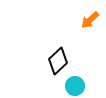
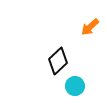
orange arrow: moved 7 px down
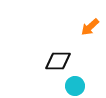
black diamond: rotated 44 degrees clockwise
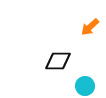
cyan circle: moved 10 px right
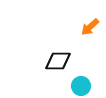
cyan circle: moved 4 px left
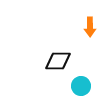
orange arrow: rotated 48 degrees counterclockwise
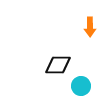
black diamond: moved 4 px down
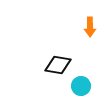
black diamond: rotated 8 degrees clockwise
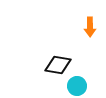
cyan circle: moved 4 px left
